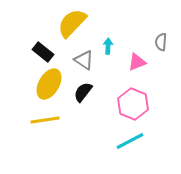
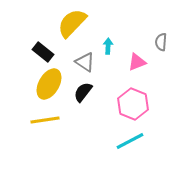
gray triangle: moved 1 px right, 2 px down
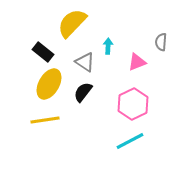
pink hexagon: rotated 12 degrees clockwise
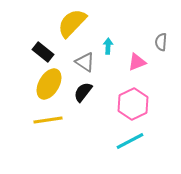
yellow line: moved 3 px right
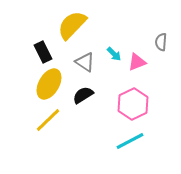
yellow semicircle: moved 2 px down
cyan arrow: moved 6 px right, 8 px down; rotated 133 degrees clockwise
black rectangle: rotated 25 degrees clockwise
black semicircle: moved 3 px down; rotated 20 degrees clockwise
yellow line: rotated 36 degrees counterclockwise
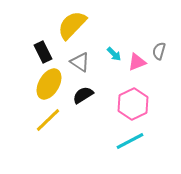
gray semicircle: moved 2 px left, 9 px down; rotated 12 degrees clockwise
gray triangle: moved 5 px left
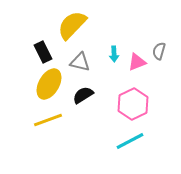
cyan arrow: rotated 42 degrees clockwise
gray triangle: rotated 20 degrees counterclockwise
yellow line: rotated 24 degrees clockwise
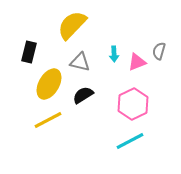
black rectangle: moved 14 px left; rotated 40 degrees clockwise
yellow line: rotated 8 degrees counterclockwise
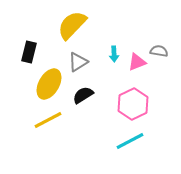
gray semicircle: rotated 84 degrees clockwise
gray triangle: moved 2 px left; rotated 45 degrees counterclockwise
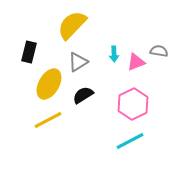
pink triangle: moved 1 px left
